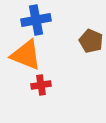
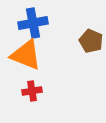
blue cross: moved 3 px left, 3 px down
red cross: moved 9 px left, 6 px down
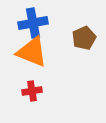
brown pentagon: moved 7 px left, 3 px up; rotated 25 degrees clockwise
orange triangle: moved 6 px right, 3 px up
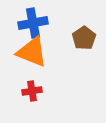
brown pentagon: rotated 10 degrees counterclockwise
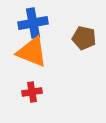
brown pentagon: rotated 25 degrees counterclockwise
red cross: moved 1 px down
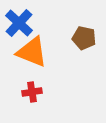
blue cross: moved 14 px left; rotated 36 degrees counterclockwise
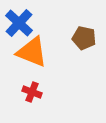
red cross: rotated 30 degrees clockwise
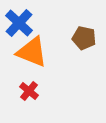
red cross: moved 3 px left, 1 px up; rotated 18 degrees clockwise
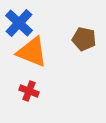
brown pentagon: moved 1 px down
red cross: rotated 18 degrees counterclockwise
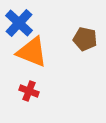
brown pentagon: moved 1 px right
